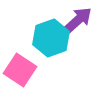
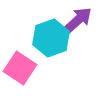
pink square: moved 2 px up
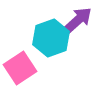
pink square: rotated 24 degrees clockwise
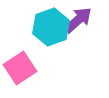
cyan hexagon: moved 11 px up
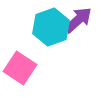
pink square: rotated 24 degrees counterclockwise
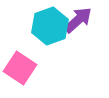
cyan hexagon: moved 1 px left, 1 px up
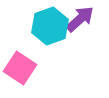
purple arrow: moved 2 px right, 1 px up
